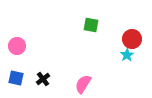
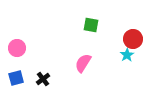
red circle: moved 1 px right
pink circle: moved 2 px down
blue square: rotated 28 degrees counterclockwise
pink semicircle: moved 21 px up
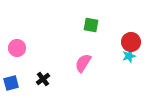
red circle: moved 2 px left, 3 px down
cyan star: moved 2 px right, 1 px down; rotated 16 degrees clockwise
blue square: moved 5 px left, 5 px down
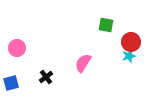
green square: moved 15 px right
black cross: moved 3 px right, 2 px up
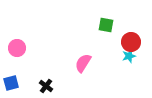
black cross: moved 9 px down; rotated 16 degrees counterclockwise
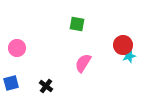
green square: moved 29 px left, 1 px up
red circle: moved 8 px left, 3 px down
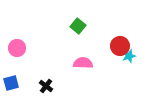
green square: moved 1 px right, 2 px down; rotated 28 degrees clockwise
red circle: moved 3 px left, 1 px down
pink semicircle: rotated 60 degrees clockwise
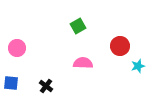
green square: rotated 21 degrees clockwise
cyan star: moved 9 px right, 10 px down
blue square: rotated 21 degrees clockwise
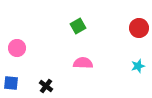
red circle: moved 19 px right, 18 px up
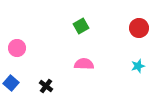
green square: moved 3 px right
pink semicircle: moved 1 px right, 1 px down
blue square: rotated 35 degrees clockwise
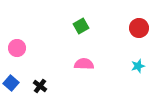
black cross: moved 6 px left
